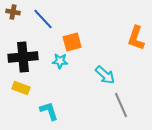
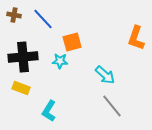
brown cross: moved 1 px right, 3 px down
gray line: moved 9 px left, 1 px down; rotated 15 degrees counterclockwise
cyan L-shape: rotated 130 degrees counterclockwise
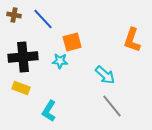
orange L-shape: moved 4 px left, 2 px down
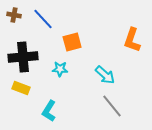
cyan star: moved 8 px down
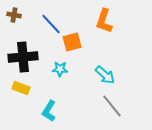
blue line: moved 8 px right, 5 px down
orange L-shape: moved 28 px left, 19 px up
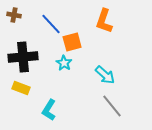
cyan star: moved 4 px right, 6 px up; rotated 28 degrees clockwise
cyan L-shape: moved 1 px up
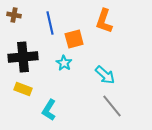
blue line: moved 1 px left, 1 px up; rotated 30 degrees clockwise
orange square: moved 2 px right, 3 px up
yellow rectangle: moved 2 px right, 1 px down
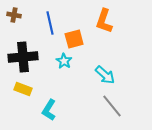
cyan star: moved 2 px up
